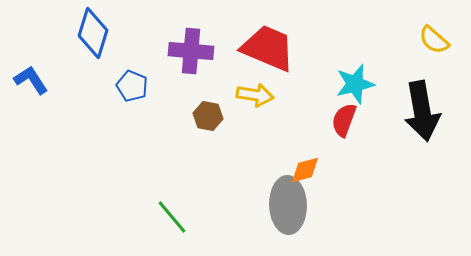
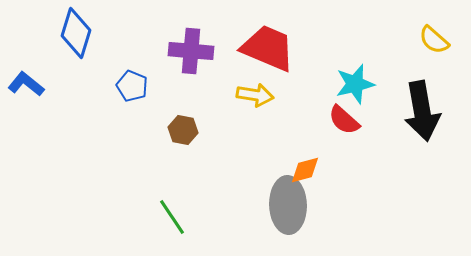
blue diamond: moved 17 px left
blue L-shape: moved 5 px left, 4 px down; rotated 18 degrees counterclockwise
brown hexagon: moved 25 px left, 14 px down
red semicircle: rotated 68 degrees counterclockwise
green line: rotated 6 degrees clockwise
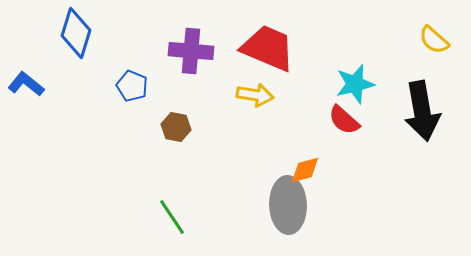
brown hexagon: moved 7 px left, 3 px up
